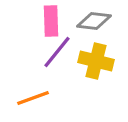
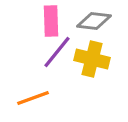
yellow cross: moved 4 px left, 2 px up
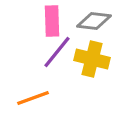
pink rectangle: moved 1 px right
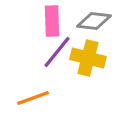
yellow cross: moved 4 px left, 1 px up
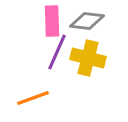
gray diamond: moved 7 px left
purple line: rotated 15 degrees counterclockwise
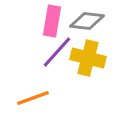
pink rectangle: rotated 12 degrees clockwise
purple line: rotated 18 degrees clockwise
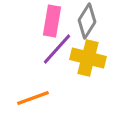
gray diamond: rotated 64 degrees counterclockwise
purple line: moved 3 px up
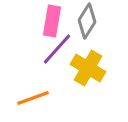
yellow cross: moved 10 px down; rotated 16 degrees clockwise
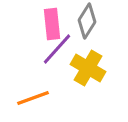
pink rectangle: moved 3 px down; rotated 16 degrees counterclockwise
